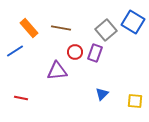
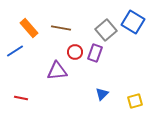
yellow square: rotated 21 degrees counterclockwise
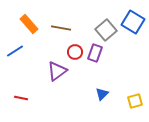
orange rectangle: moved 4 px up
purple triangle: rotated 30 degrees counterclockwise
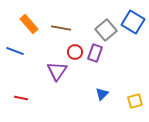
blue line: rotated 54 degrees clockwise
purple triangle: rotated 20 degrees counterclockwise
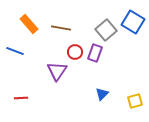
red line: rotated 16 degrees counterclockwise
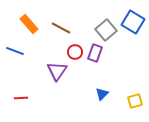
brown line: rotated 18 degrees clockwise
